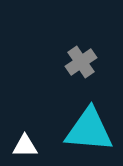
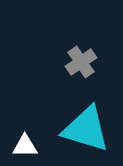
cyan triangle: moved 3 px left, 1 px up; rotated 12 degrees clockwise
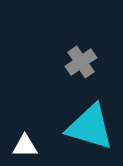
cyan triangle: moved 4 px right, 2 px up
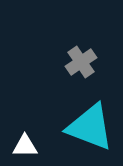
cyan triangle: rotated 4 degrees clockwise
